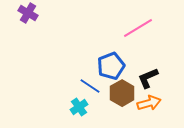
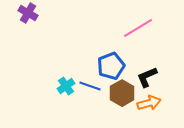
black L-shape: moved 1 px left, 1 px up
blue line: rotated 15 degrees counterclockwise
cyan cross: moved 13 px left, 21 px up
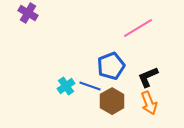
black L-shape: moved 1 px right
brown hexagon: moved 10 px left, 8 px down
orange arrow: rotated 85 degrees clockwise
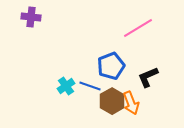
purple cross: moved 3 px right, 4 px down; rotated 24 degrees counterclockwise
orange arrow: moved 18 px left
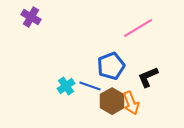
purple cross: rotated 24 degrees clockwise
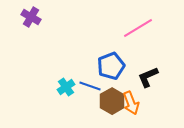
cyan cross: moved 1 px down
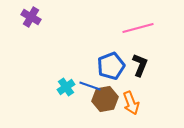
pink line: rotated 16 degrees clockwise
black L-shape: moved 8 px left, 12 px up; rotated 135 degrees clockwise
brown hexagon: moved 7 px left, 2 px up; rotated 20 degrees clockwise
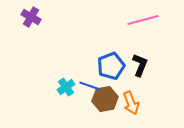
pink line: moved 5 px right, 8 px up
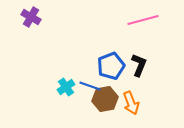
black L-shape: moved 1 px left
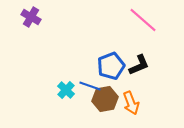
pink line: rotated 56 degrees clockwise
black L-shape: rotated 45 degrees clockwise
cyan cross: moved 3 px down; rotated 12 degrees counterclockwise
